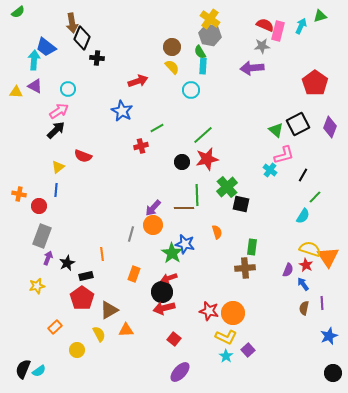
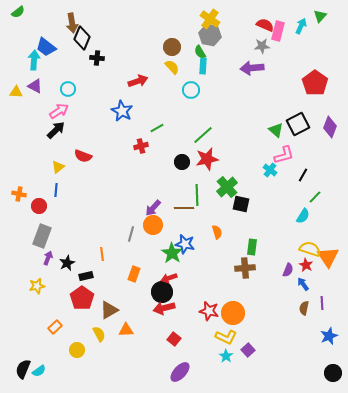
green triangle at (320, 16): rotated 32 degrees counterclockwise
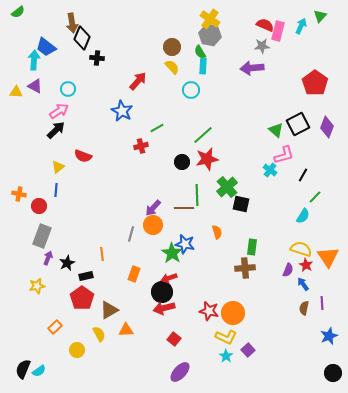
red arrow at (138, 81): rotated 30 degrees counterclockwise
purple diamond at (330, 127): moved 3 px left
yellow semicircle at (310, 249): moved 9 px left
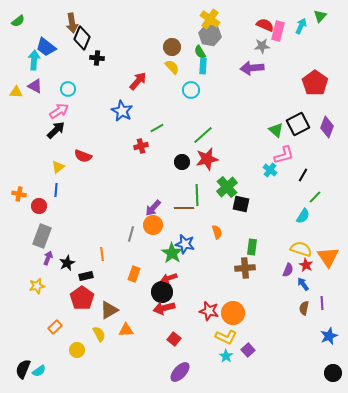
green semicircle at (18, 12): moved 9 px down
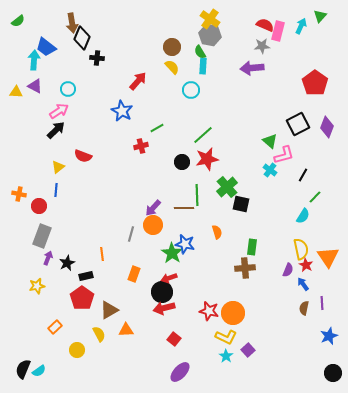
green triangle at (276, 130): moved 6 px left, 11 px down
yellow semicircle at (301, 249): rotated 60 degrees clockwise
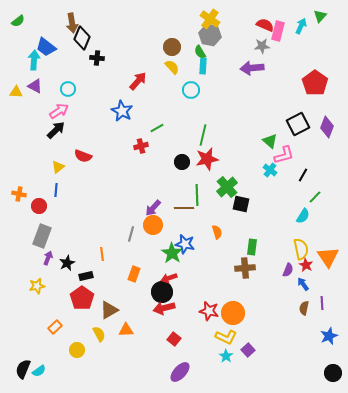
green line at (203, 135): rotated 35 degrees counterclockwise
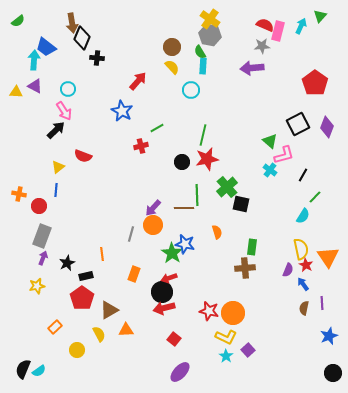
pink arrow at (59, 111): moved 5 px right; rotated 90 degrees clockwise
purple arrow at (48, 258): moved 5 px left
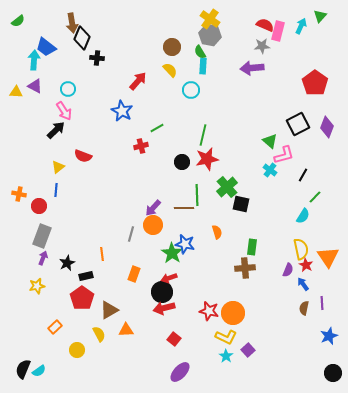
yellow semicircle at (172, 67): moved 2 px left, 3 px down
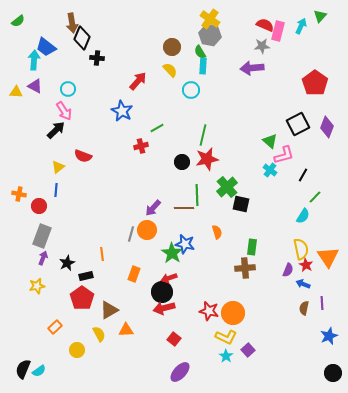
orange circle at (153, 225): moved 6 px left, 5 px down
blue arrow at (303, 284): rotated 32 degrees counterclockwise
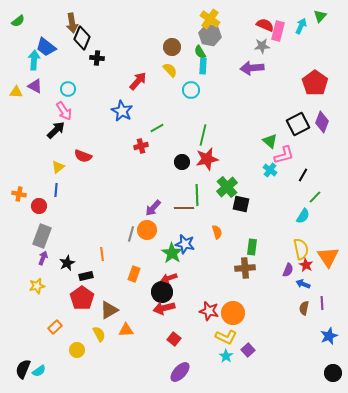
purple diamond at (327, 127): moved 5 px left, 5 px up
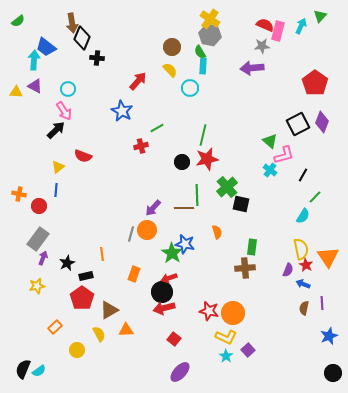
cyan circle at (191, 90): moved 1 px left, 2 px up
gray rectangle at (42, 236): moved 4 px left, 3 px down; rotated 15 degrees clockwise
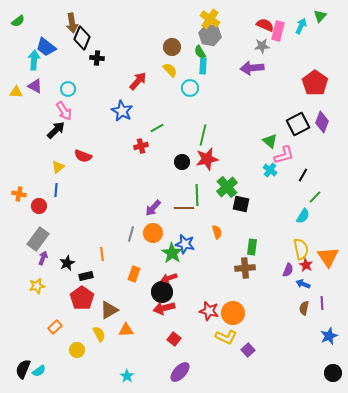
orange circle at (147, 230): moved 6 px right, 3 px down
cyan star at (226, 356): moved 99 px left, 20 px down
